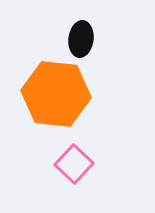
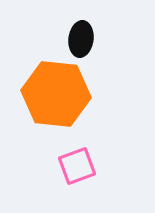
pink square: moved 3 px right, 2 px down; rotated 27 degrees clockwise
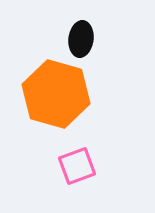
orange hexagon: rotated 10 degrees clockwise
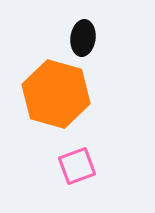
black ellipse: moved 2 px right, 1 px up
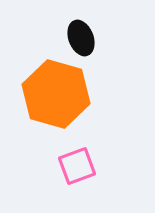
black ellipse: moved 2 px left; rotated 28 degrees counterclockwise
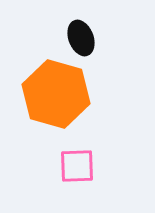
pink square: rotated 18 degrees clockwise
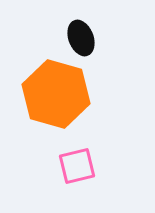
pink square: rotated 12 degrees counterclockwise
